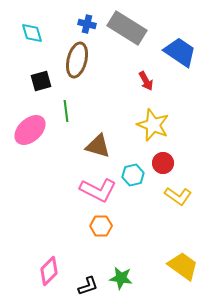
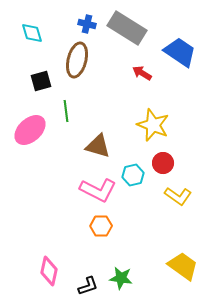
red arrow: moved 4 px left, 8 px up; rotated 150 degrees clockwise
pink diamond: rotated 32 degrees counterclockwise
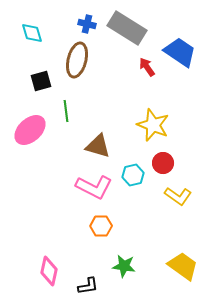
red arrow: moved 5 px right, 6 px up; rotated 24 degrees clockwise
pink L-shape: moved 4 px left, 3 px up
green star: moved 3 px right, 12 px up
black L-shape: rotated 10 degrees clockwise
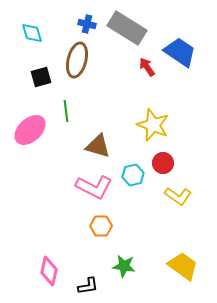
black square: moved 4 px up
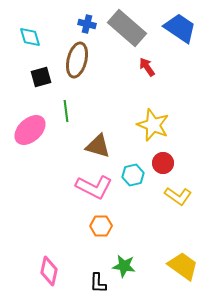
gray rectangle: rotated 9 degrees clockwise
cyan diamond: moved 2 px left, 4 px down
blue trapezoid: moved 24 px up
black L-shape: moved 10 px right, 3 px up; rotated 100 degrees clockwise
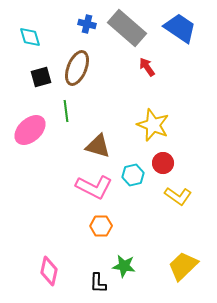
brown ellipse: moved 8 px down; rotated 8 degrees clockwise
yellow trapezoid: rotated 80 degrees counterclockwise
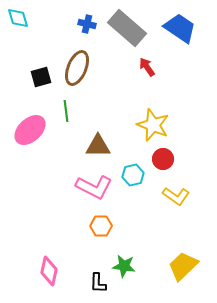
cyan diamond: moved 12 px left, 19 px up
brown triangle: rotated 16 degrees counterclockwise
red circle: moved 4 px up
yellow L-shape: moved 2 px left
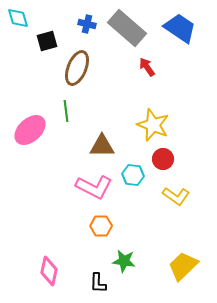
black square: moved 6 px right, 36 px up
brown triangle: moved 4 px right
cyan hexagon: rotated 20 degrees clockwise
green star: moved 5 px up
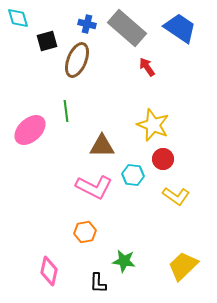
brown ellipse: moved 8 px up
orange hexagon: moved 16 px left, 6 px down; rotated 10 degrees counterclockwise
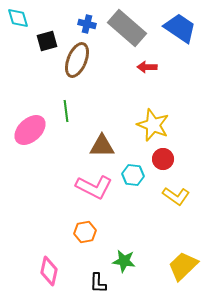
red arrow: rotated 54 degrees counterclockwise
